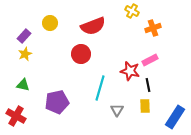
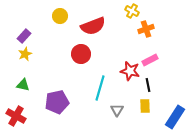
yellow circle: moved 10 px right, 7 px up
orange cross: moved 7 px left, 1 px down
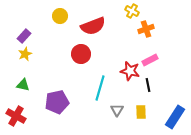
yellow rectangle: moved 4 px left, 6 px down
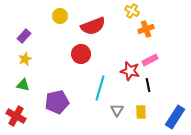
yellow star: moved 5 px down
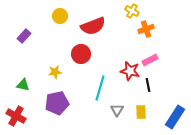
yellow star: moved 30 px right, 13 px down; rotated 16 degrees clockwise
purple pentagon: moved 1 px down
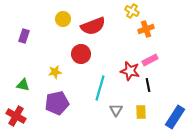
yellow circle: moved 3 px right, 3 px down
purple rectangle: rotated 24 degrees counterclockwise
gray triangle: moved 1 px left
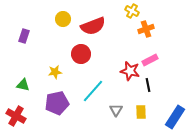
cyan line: moved 7 px left, 3 px down; rotated 25 degrees clockwise
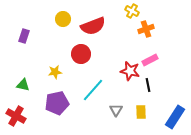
cyan line: moved 1 px up
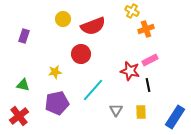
red cross: moved 3 px right; rotated 24 degrees clockwise
